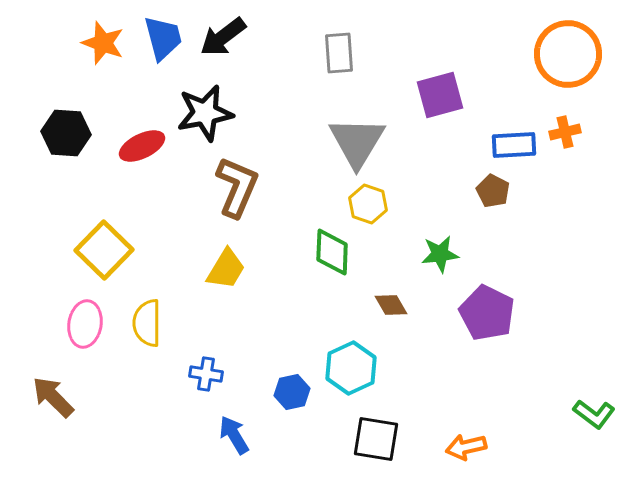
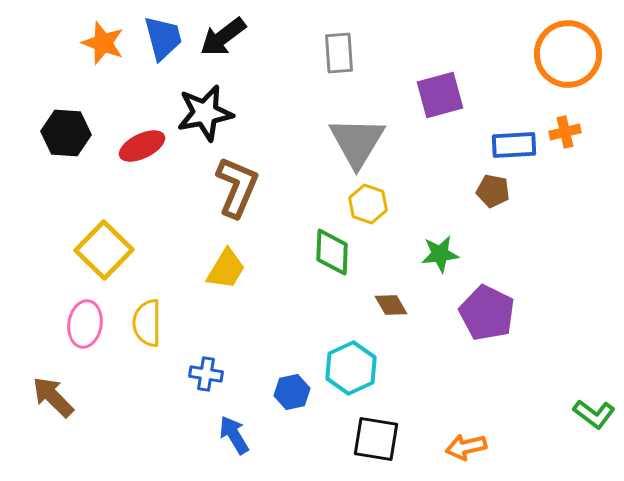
brown pentagon: rotated 16 degrees counterclockwise
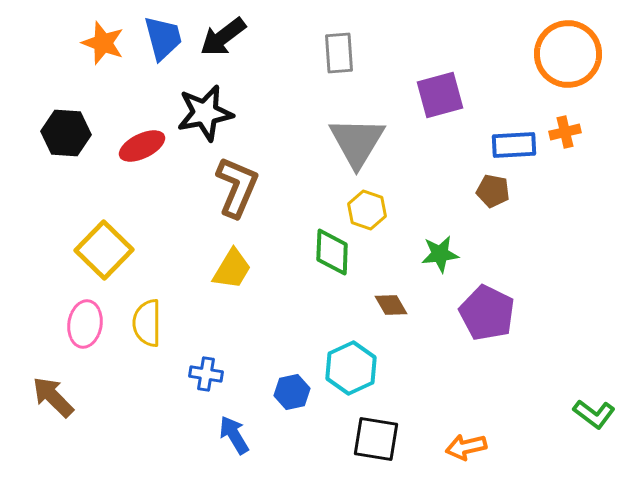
yellow hexagon: moved 1 px left, 6 px down
yellow trapezoid: moved 6 px right
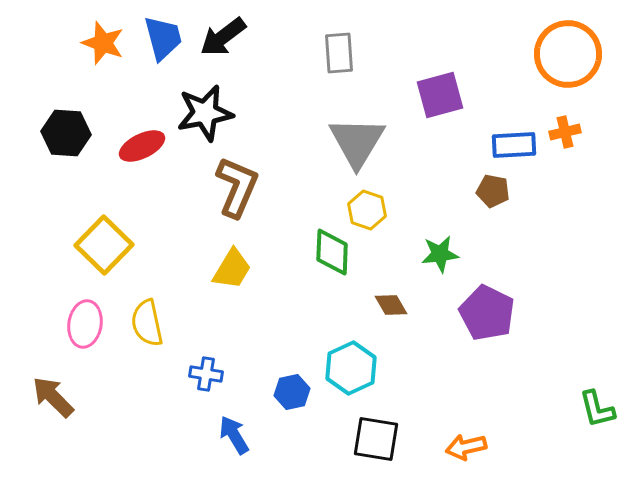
yellow square: moved 5 px up
yellow semicircle: rotated 12 degrees counterclockwise
green L-shape: moved 3 px right, 5 px up; rotated 39 degrees clockwise
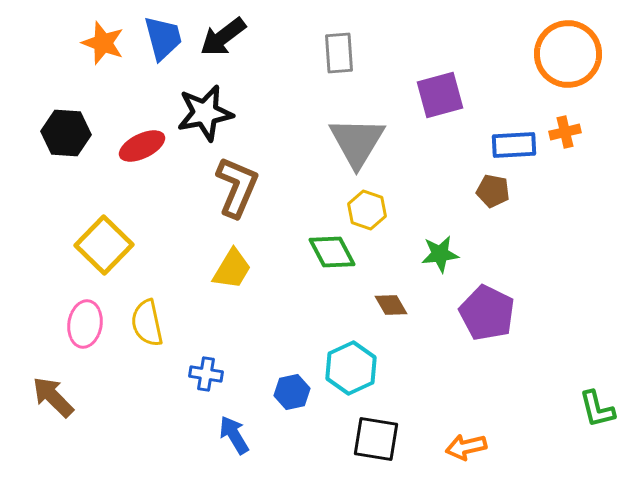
green diamond: rotated 30 degrees counterclockwise
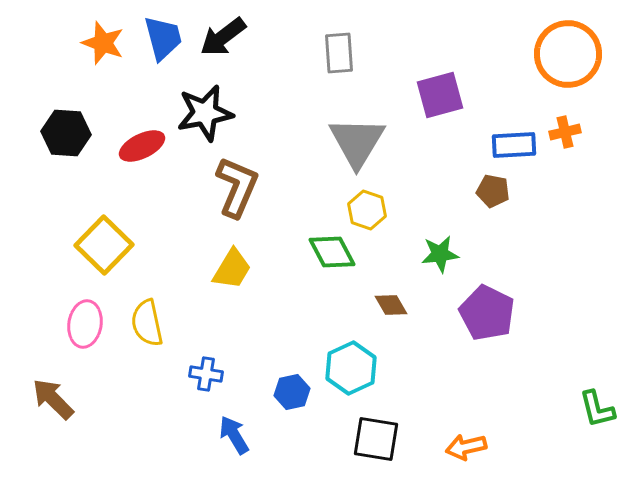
brown arrow: moved 2 px down
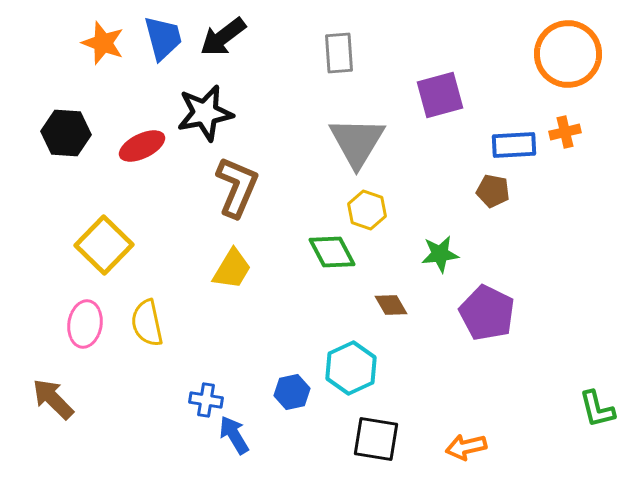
blue cross: moved 26 px down
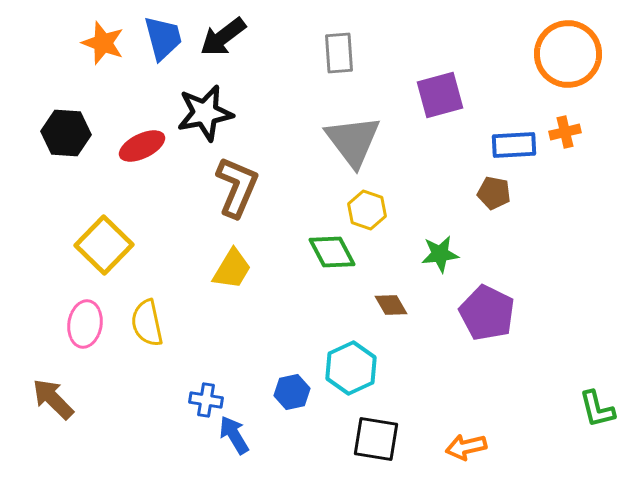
gray triangle: moved 4 px left, 1 px up; rotated 8 degrees counterclockwise
brown pentagon: moved 1 px right, 2 px down
